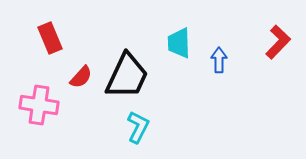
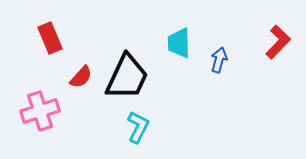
blue arrow: rotated 15 degrees clockwise
black trapezoid: moved 1 px down
pink cross: moved 1 px right, 6 px down; rotated 27 degrees counterclockwise
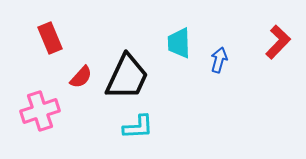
cyan L-shape: rotated 60 degrees clockwise
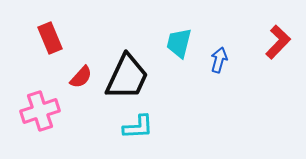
cyan trapezoid: rotated 16 degrees clockwise
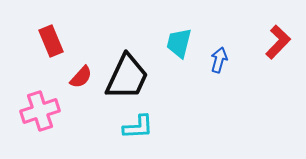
red rectangle: moved 1 px right, 3 px down
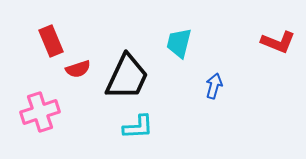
red L-shape: rotated 68 degrees clockwise
blue arrow: moved 5 px left, 26 px down
red semicircle: moved 3 px left, 8 px up; rotated 30 degrees clockwise
pink cross: moved 1 px down
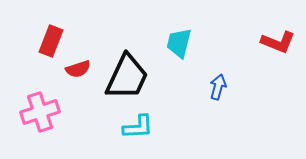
red rectangle: rotated 44 degrees clockwise
blue arrow: moved 4 px right, 1 px down
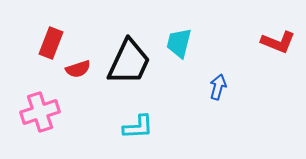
red rectangle: moved 2 px down
black trapezoid: moved 2 px right, 15 px up
